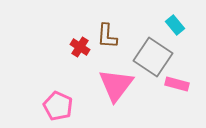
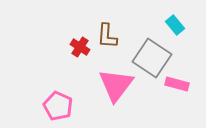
gray square: moved 1 px left, 1 px down
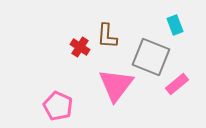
cyan rectangle: rotated 18 degrees clockwise
gray square: moved 1 px left, 1 px up; rotated 12 degrees counterclockwise
pink rectangle: rotated 55 degrees counterclockwise
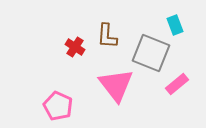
red cross: moved 5 px left
gray square: moved 4 px up
pink triangle: rotated 15 degrees counterclockwise
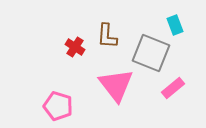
pink rectangle: moved 4 px left, 4 px down
pink pentagon: rotated 8 degrees counterclockwise
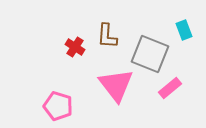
cyan rectangle: moved 9 px right, 5 px down
gray square: moved 1 px left, 1 px down
pink rectangle: moved 3 px left
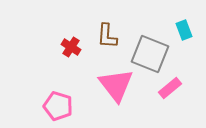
red cross: moved 4 px left
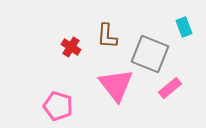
cyan rectangle: moved 3 px up
